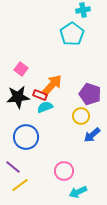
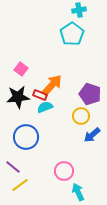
cyan cross: moved 4 px left
cyan arrow: rotated 90 degrees clockwise
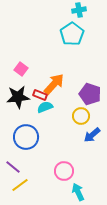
orange arrow: moved 2 px right, 1 px up
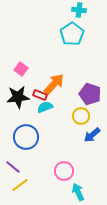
cyan cross: rotated 16 degrees clockwise
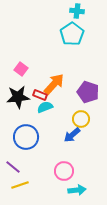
cyan cross: moved 2 px left, 1 px down
purple pentagon: moved 2 px left, 2 px up
yellow circle: moved 3 px down
blue arrow: moved 20 px left
yellow line: rotated 18 degrees clockwise
cyan arrow: moved 1 px left, 2 px up; rotated 108 degrees clockwise
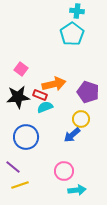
orange arrow: rotated 35 degrees clockwise
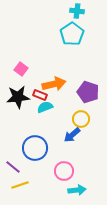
blue circle: moved 9 px right, 11 px down
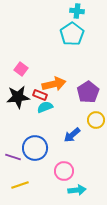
purple pentagon: rotated 20 degrees clockwise
yellow circle: moved 15 px right, 1 px down
purple line: moved 10 px up; rotated 21 degrees counterclockwise
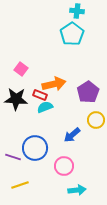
black star: moved 2 px left, 2 px down; rotated 10 degrees clockwise
pink circle: moved 5 px up
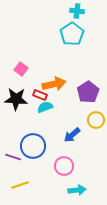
blue circle: moved 2 px left, 2 px up
